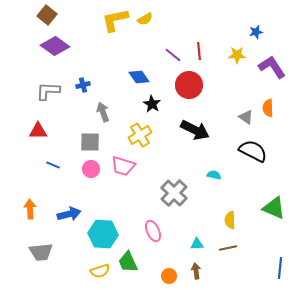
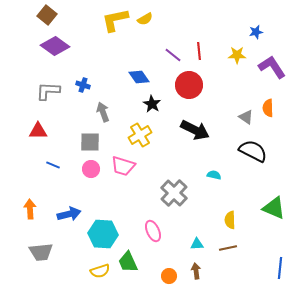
blue cross at (83, 85): rotated 32 degrees clockwise
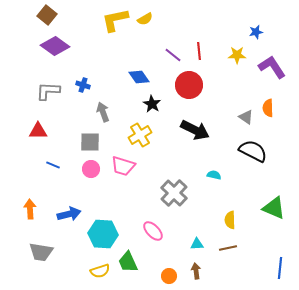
pink ellipse at (153, 231): rotated 20 degrees counterclockwise
gray trapezoid at (41, 252): rotated 15 degrees clockwise
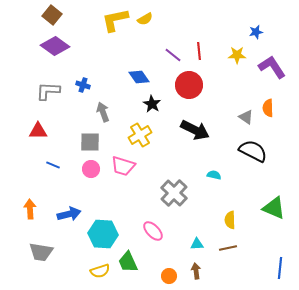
brown square at (47, 15): moved 5 px right
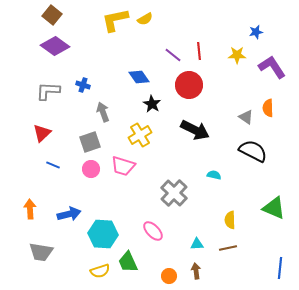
red triangle at (38, 131): moved 4 px right, 2 px down; rotated 42 degrees counterclockwise
gray square at (90, 142): rotated 20 degrees counterclockwise
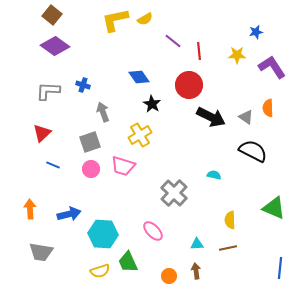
purple line at (173, 55): moved 14 px up
black arrow at (195, 130): moved 16 px right, 13 px up
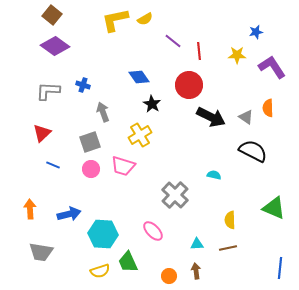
gray cross at (174, 193): moved 1 px right, 2 px down
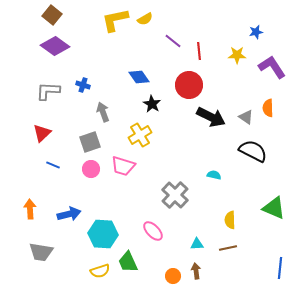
orange circle at (169, 276): moved 4 px right
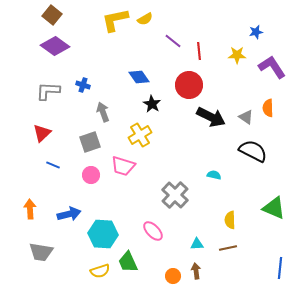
pink circle at (91, 169): moved 6 px down
